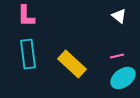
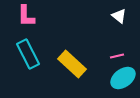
cyan rectangle: rotated 20 degrees counterclockwise
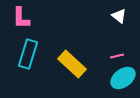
pink L-shape: moved 5 px left, 2 px down
cyan rectangle: rotated 44 degrees clockwise
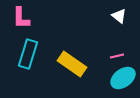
yellow rectangle: rotated 8 degrees counterclockwise
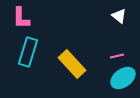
cyan rectangle: moved 2 px up
yellow rectangle: rotated 12 degrees clockwise
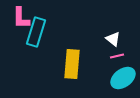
white triangle: moved 6 px left, 23 px down
cyan rectangle: moved 8 px right, 20 px up
yellow rectangle: rotated 48 degrees clockwise
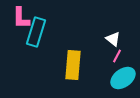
pink line: rotated 48 degrees counterclockwise
yellow rectangle: moved 1 px right, 1 px down
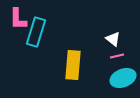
pink L-shape: moved 3 px left, 1 px down
pink line: rotated 48 degrees clockwise
cyan ellipse: rotated 15 degrees clockwise
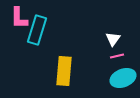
pink L-shape: moved 1 px right, 1 px up
cyan rectangle: moved 1 px right, 2 px up
white triangle: rotated 28 degrees clockwise
yellow rectangle: moved 9 px left, 6 px down
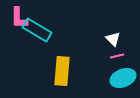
cyan rectangle: rotated 76 degrees counterclockwise
white triangle: rotated 21 degrees counterclockwise
yellow rectangle: moved 2 px left
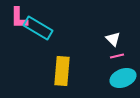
cyan rectangle: moved 1 px right, 2 px up
